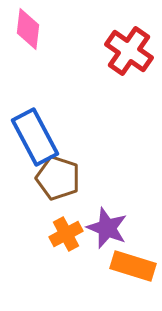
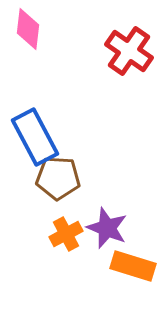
brown pentagon: rotated 15 degrees counterclockwise
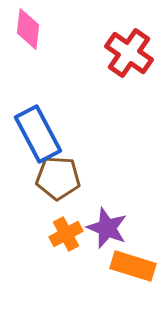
red cross: moved 2 px down
blue rectangle: moved 3 px right, 3 px up
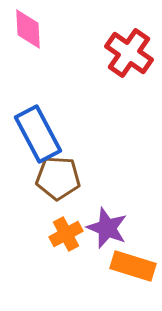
pink diamond: rotated 9 degrees counterclockwise
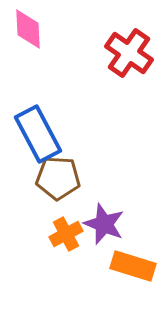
purple star: moved 3 px left, 4 px up
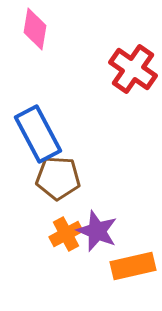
pink diamond: moved 7 px right; rotated 12 degrees clockwise
red cross: moved 4 px right, 16 px down
purple star: moved 7 px left, 7 px down
orange rectangle: rotated 30 degrees counterclockwise
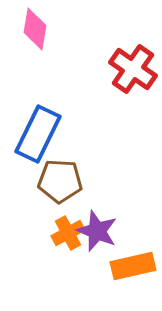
blue rectangle: rotated 54 degrees clockwise
brown pentagon: moved 2 px right, 3 px down
orange cross: moved 2 px right, 1 px up
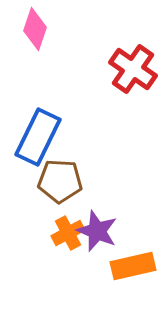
pink diamond: rotated 9 degrees clockwise
blue rectangle: moved 3 px down
